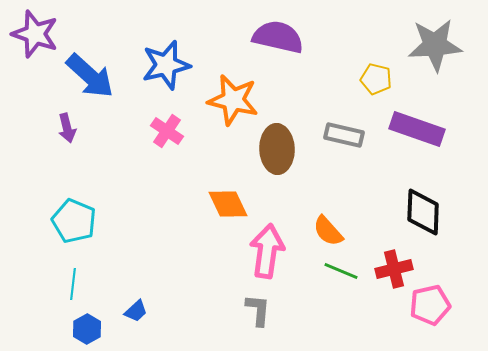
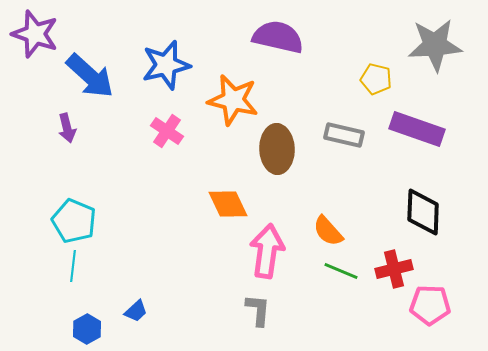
cyan line: moved 18 px up
pink pentagon: rotated 15 degrees clockwise
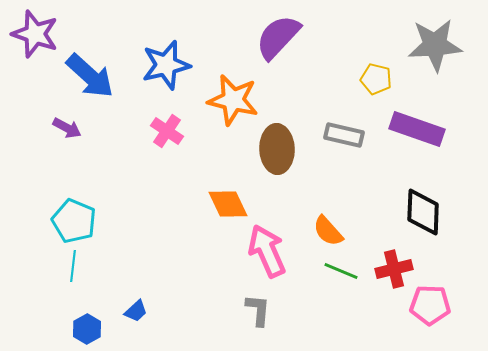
purple semicircle: rotated 60 degrees counterclockwise
purple arrow: rotated 48 degrees counterclockwise
pink arrow: rotated 32 degrees counterclockwise
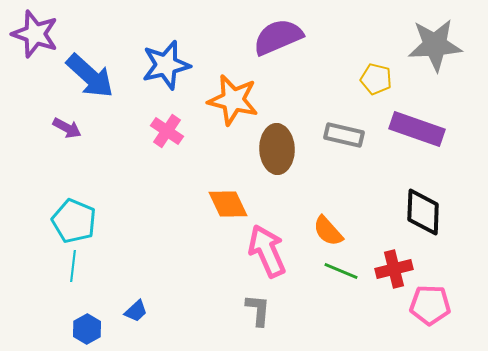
purple semicircle: rotated 24 degrees clockwise
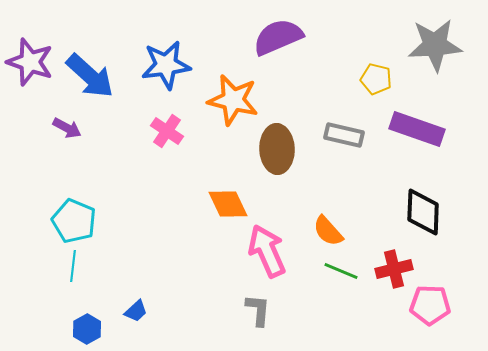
purple star: moved 5 px left, 28 px down
blue star: rotated 6 degrees clockwise
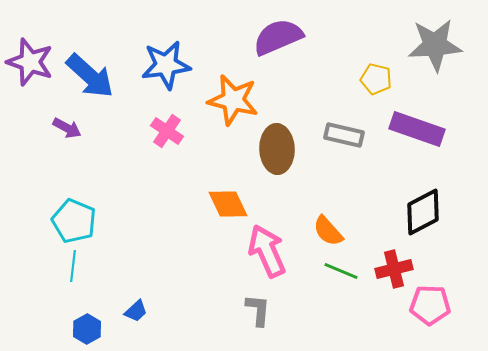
black diamond: rotated 60 degrees clockwise
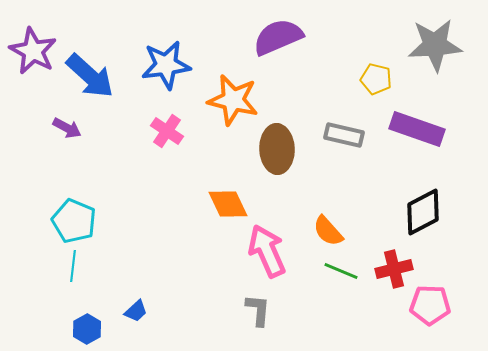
purple star: moved 3 px right, 11 px up; rotated 9 degrees clockwise
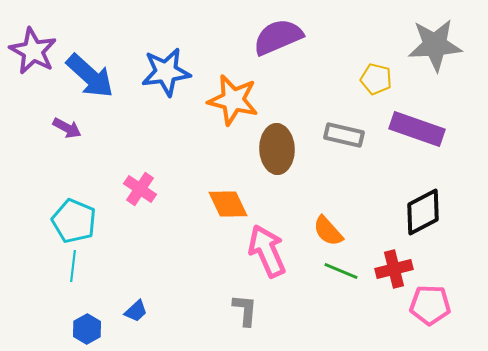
blue star: moved 7 px down
pink cross: moved 27 px left, 58 px down
gray L-shape: moved 13 px left
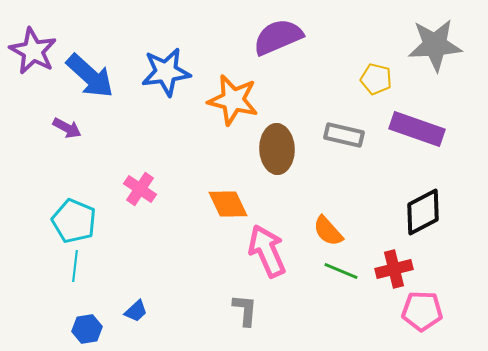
cyan line: moved 2 px right
pink pentagon: moved 8 px left, 6 px down
blue hexagon: rotated 20 degrees clockwise
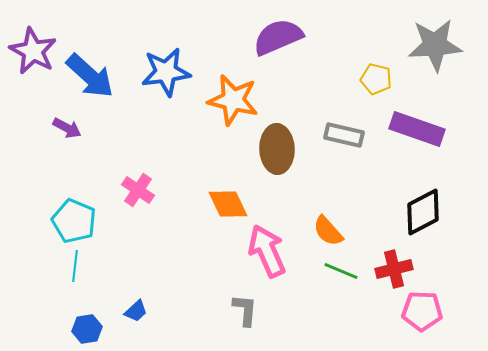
pink cross: moved 2 px left, 1 px down
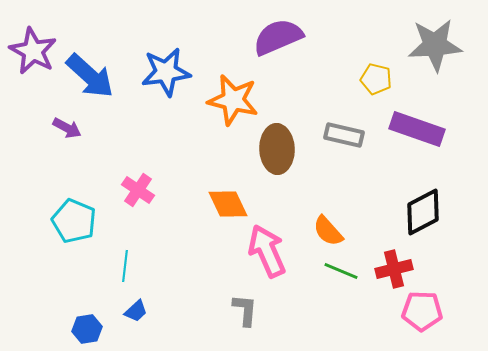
cyan line: moved 50 px right
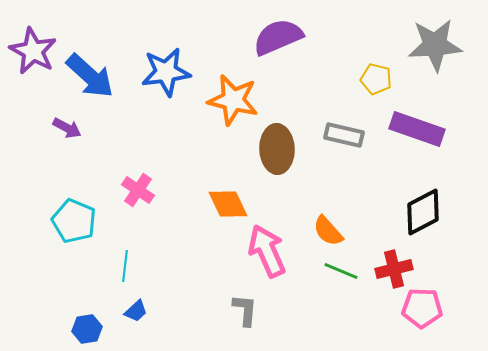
pink pentagon: moved 3 px up
